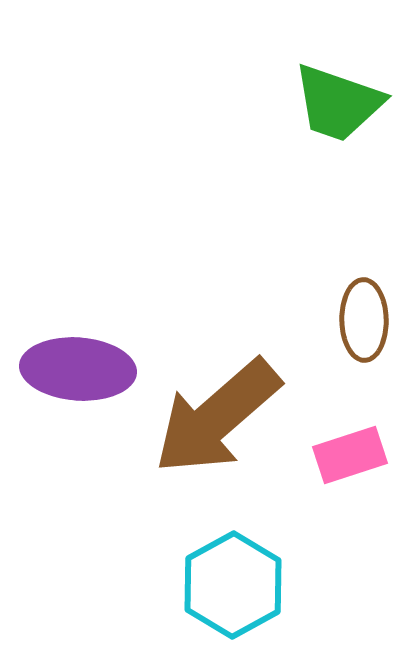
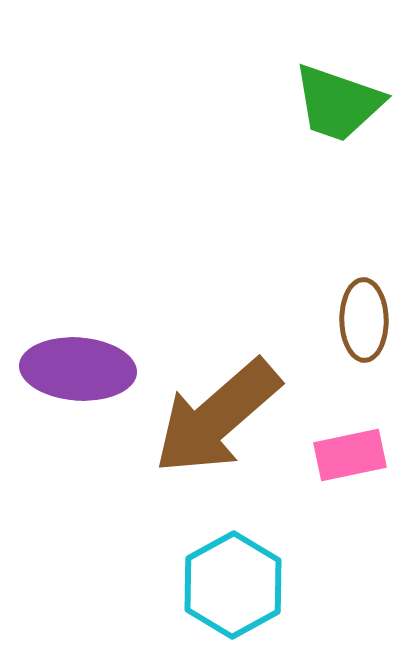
pink rectangle: rotated 6 degrees clockwise
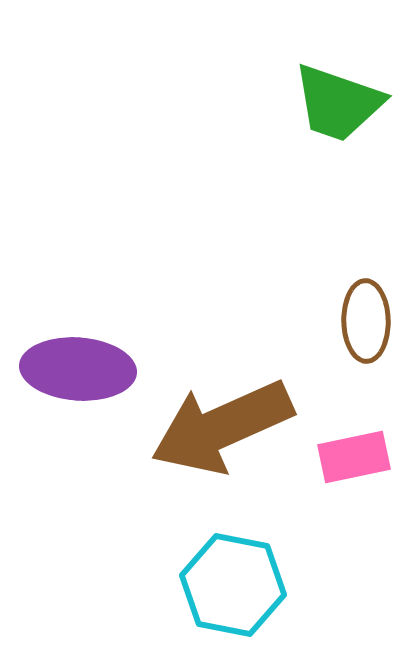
brown ellipse: moved 2 px right, 1 px down
brown arrow: moved 5 px right, 10 px down; rotated 17 degrees clockwise
pink rectangle: moved 4 px right, 2 px down
cyan hexagon: rotated 20 degrees counterclockwise
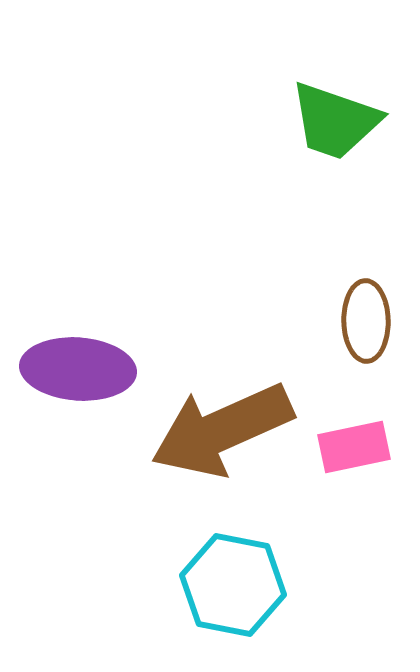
green trapezoid: moved 3 px left, 18 px down
brown arrow: moved 3 px down
pink rectangle: moved 10 px up
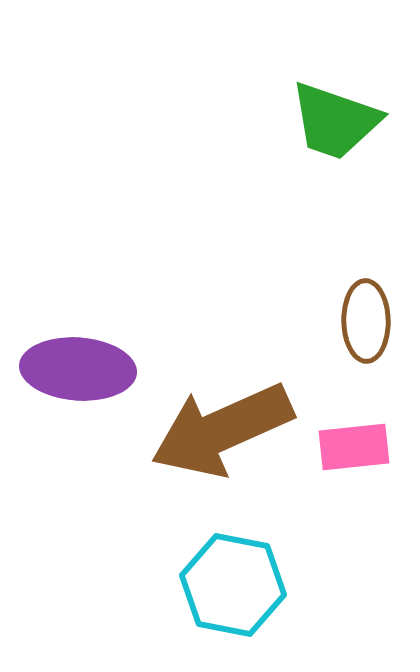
pink rectangle: rotated 6 degrees clockwise
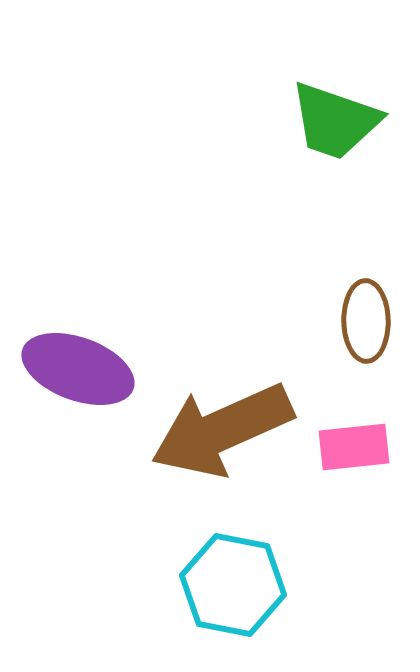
purple ellipse: rotated 16 degrees clockwise
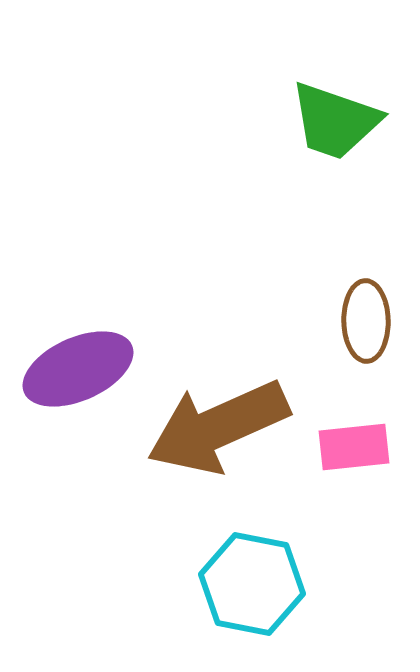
purple ellipse: rotated 44 degrees counterclockwise
brown arrow: moved 4 px left, 3 px up
cyan hexagon: moved 19 px right, 1 px up
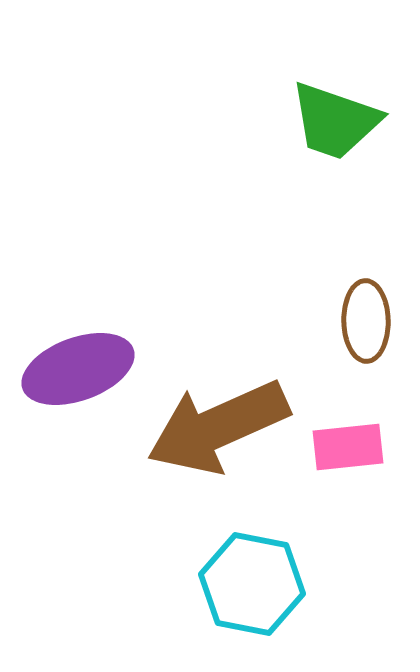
purple ellipse: rotated 4 degrees clockwise
pink rectangle: moved 6 px left
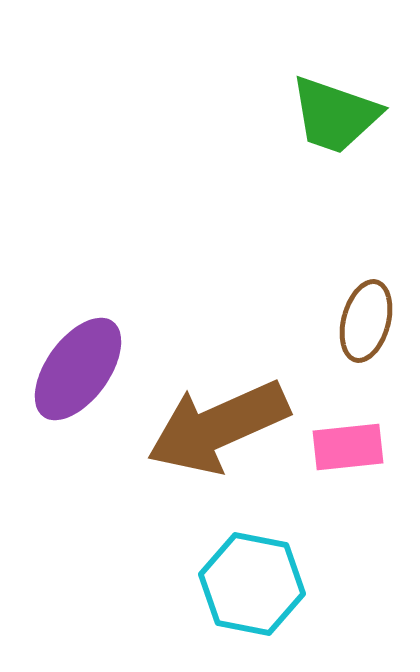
green trapezoid: moved 6 px up
brown ellipse: rotated 16 degrees clockwise
purple ellipse: rotated 34 degrees counterclockwise
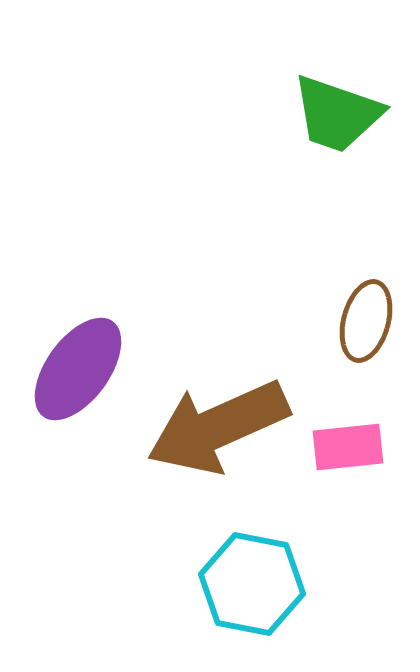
green trapezoid: moved 2 px right, 1 px up
